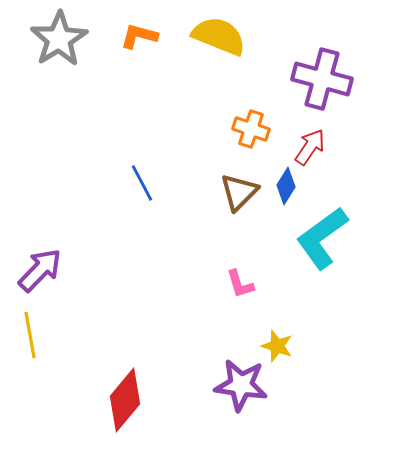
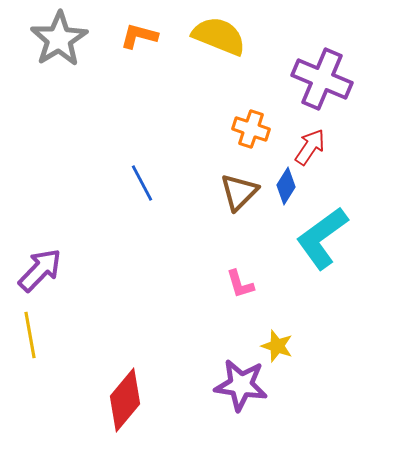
purple cross: rotated 8 degrees clockwise
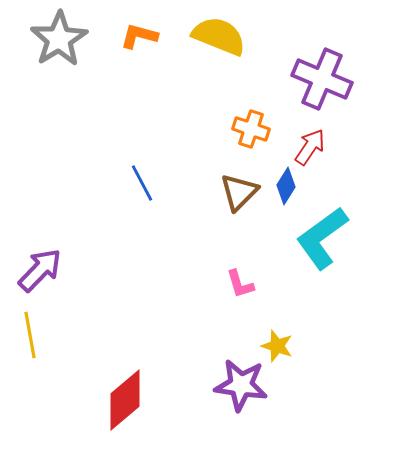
red diamond: rotated 10 degrees clockwise
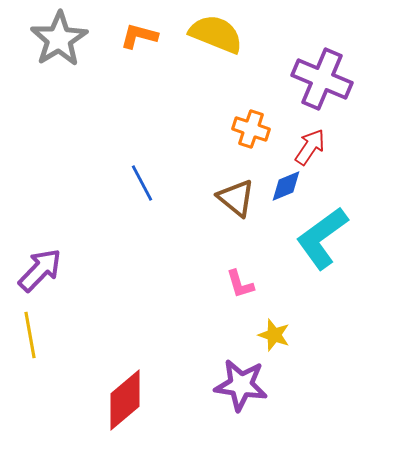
yellow semicircle: moved 3 px left, 2 px up
blue diamond: rotated 36 degrees clockwise
brown triangle: moved 3 px left, 6 px down; rotated 36 degrees counterclockwise
yellow star: moved 3 px left, 11 px up
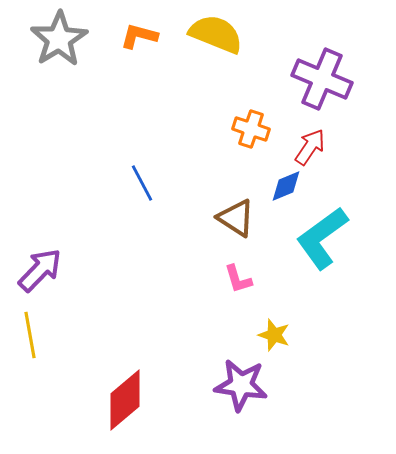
brown triangle: moved 20 px down; rotated 6 degrees counterclockwise
pink L-shape: moved 2 px left, 5 px up
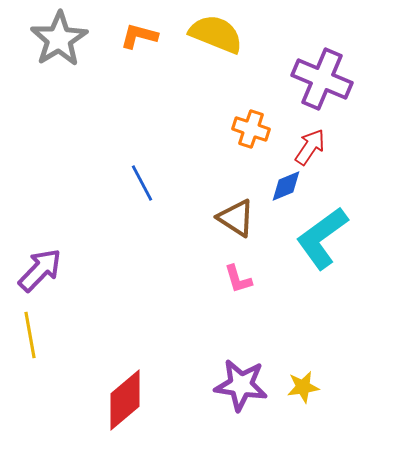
yellow star: moved 29 px right, 52 px down; rotated 28 degrees counterclockwise
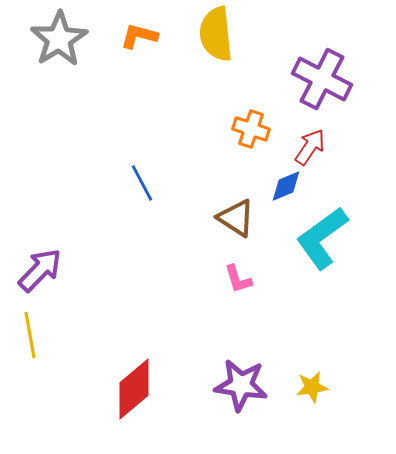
yellow semicircle: rotated 118 degrees counterclockwise
purple cross: rotated 4 degrees clockwise
yellow star: moved 9 px right
red diamond: moved 9 px right, 11 px up
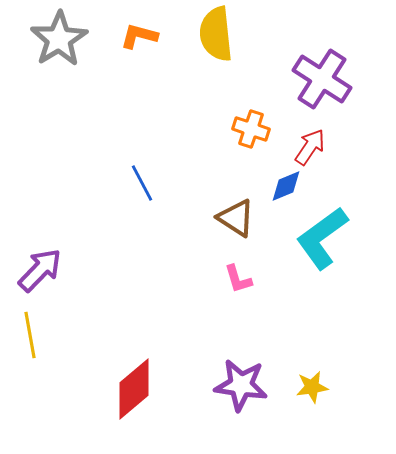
purple cross: rotated 6 degrees clockwise
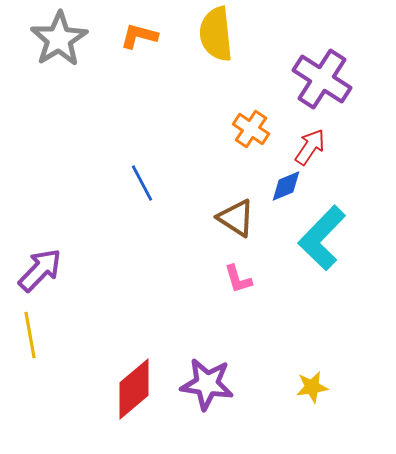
orange cross: rotated 15 degrees clockwise
cyan L-shape: rotated 10 degrees counterclockwise
purple star: moved 34 px left, 1 px up
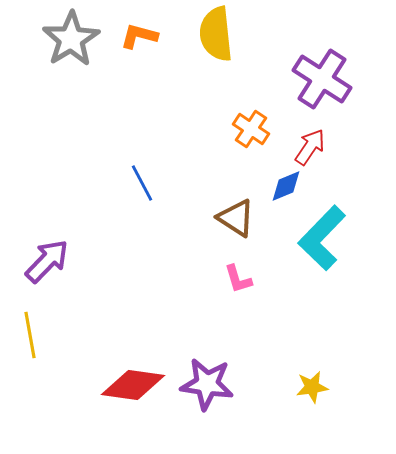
gray star: moved 12 px right
purple arrow: moved 7 px right, 9 px up
red diamond: moved 1 px left, 4 px up; rotated 48 degrees clockwise
